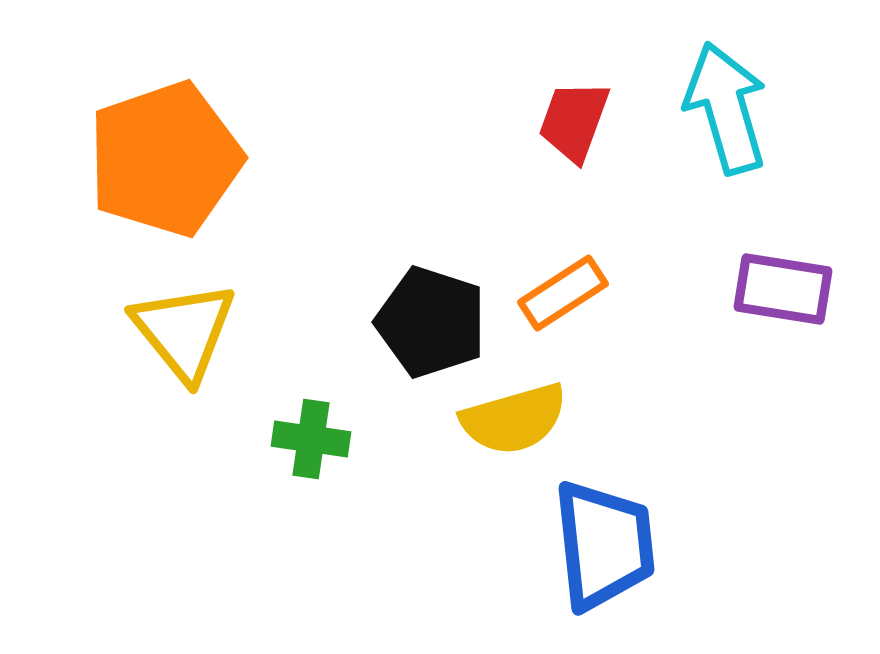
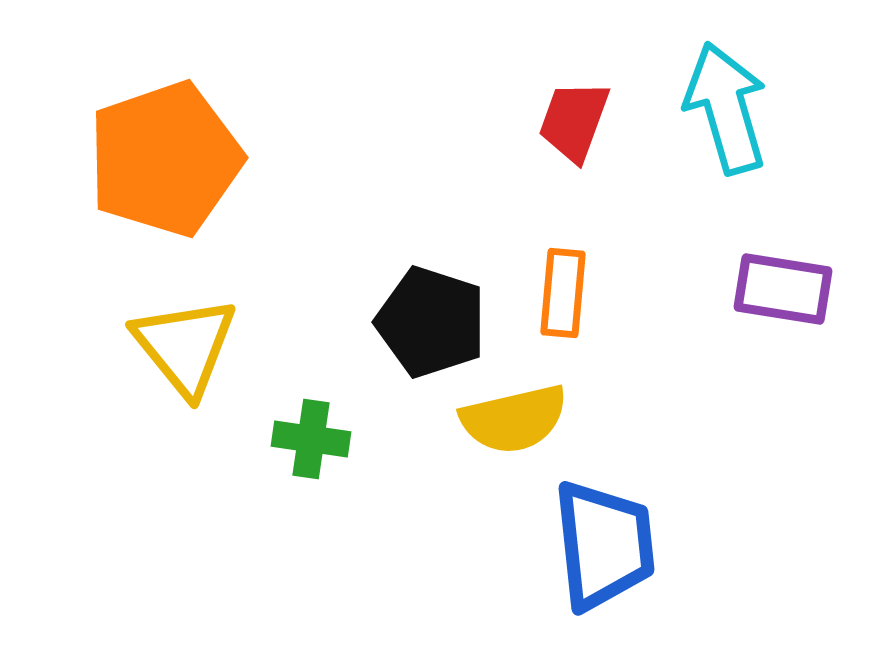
orange rectangle: rotated 52 degrees counterclockwise
yellow triangle: moved 1 px right, 15 px down
yellow semicircle: rotated 3 degrees clockwise
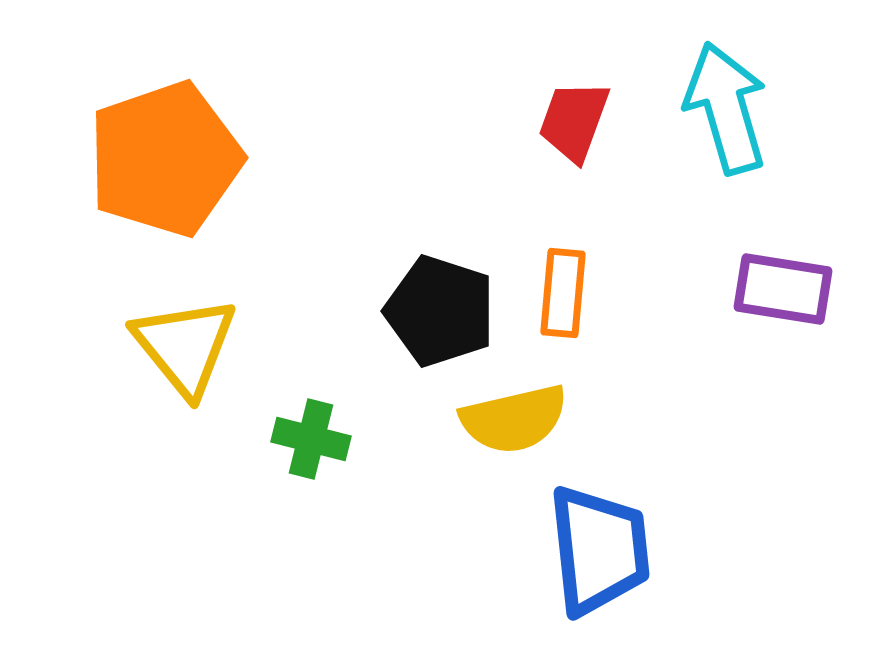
black pentagon: moved 9 px right, 11 px up
green cross: rotated 6 degrees clockwise
blue trapezoid: moved 5 px left, 5 px down
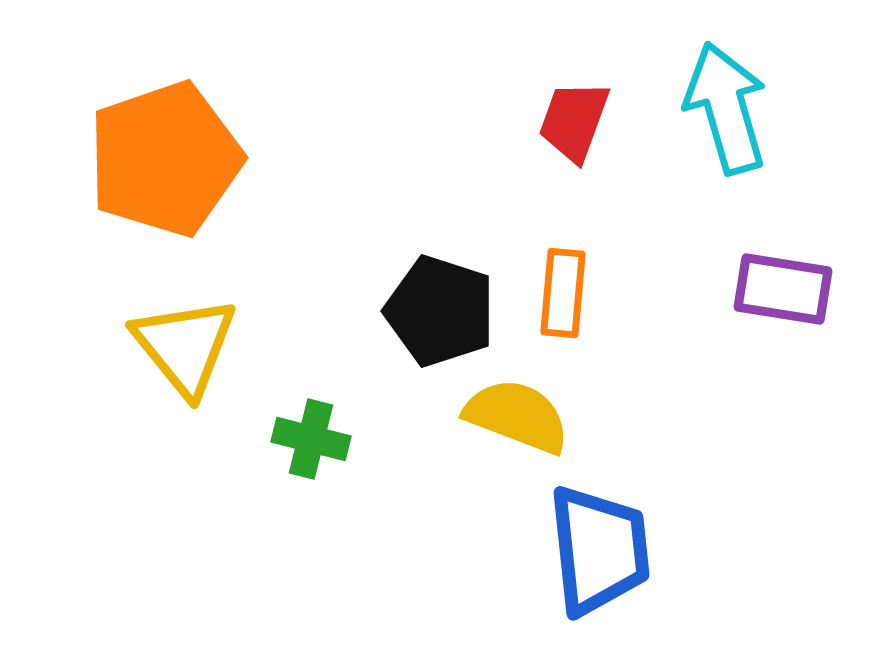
yellow semicircle: moved 3 px right, 3 px up; rotated 146 degrees counterclockwise
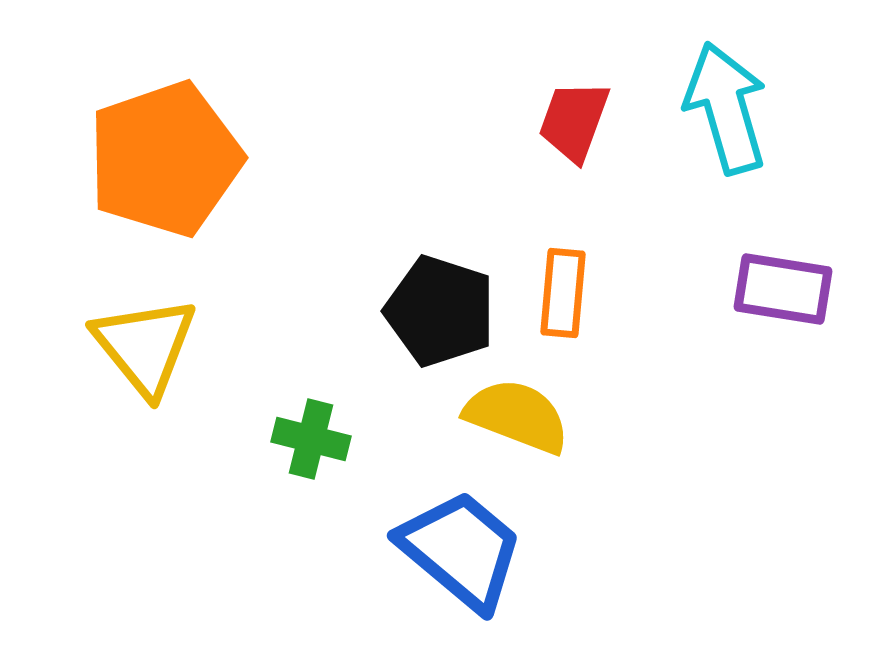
yellow triangle: moved 40 px left
blue trapezoid: moved 138 px left; rotated 44 degrees counterclockwise
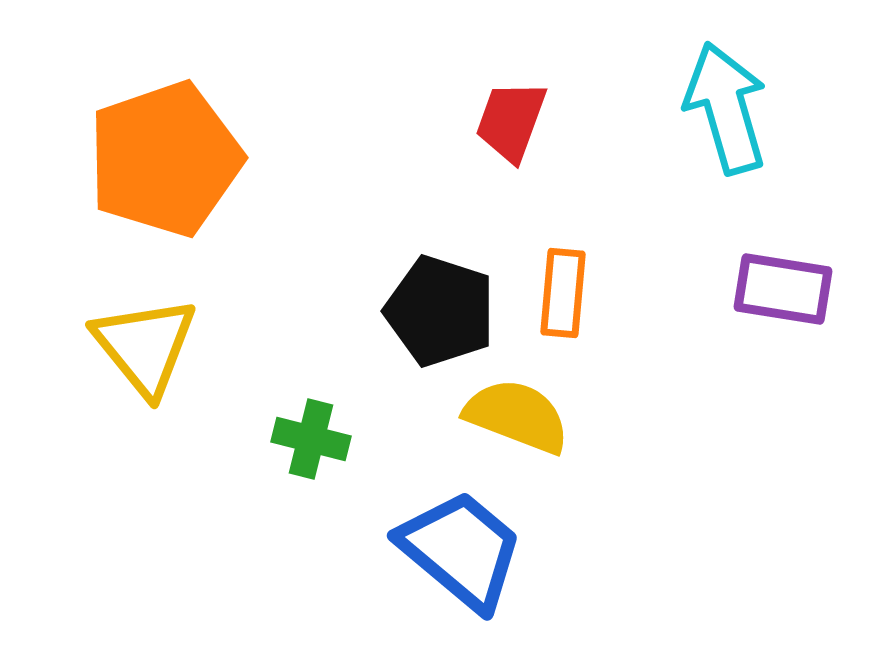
red trapezoid: moved 63 px left
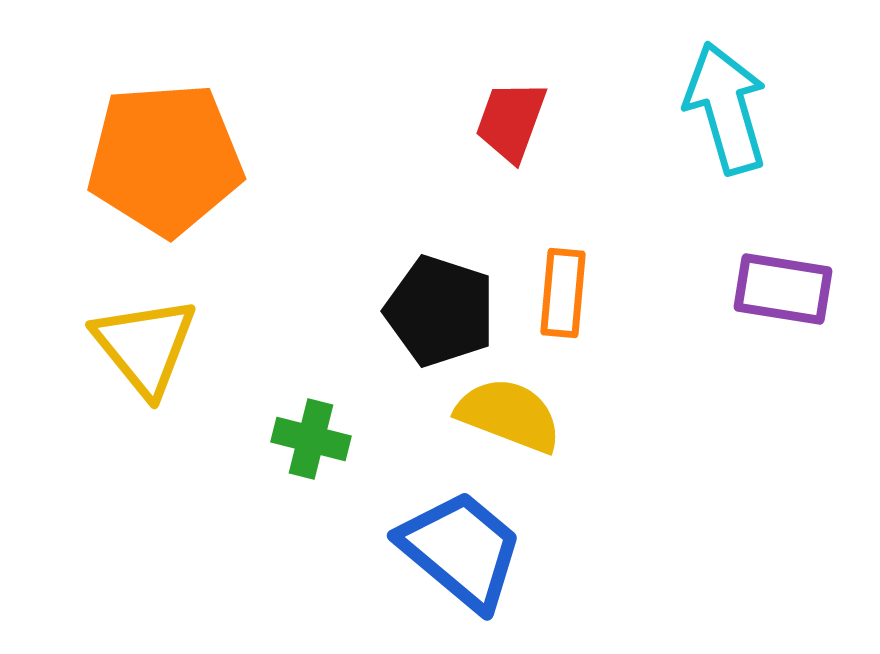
orange pentagon: rotated 15 degrees clockwise
yellow semicircle: moved 8 px left, 1 px up
